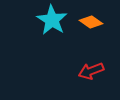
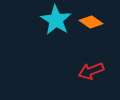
cyan star: moved 4 px right
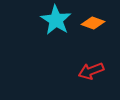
orange diamond: moved 2 px right, 1 px down; rotated 15 degrees counterclockwise
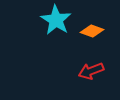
orange diamond: moved 1 px left, 8 px down
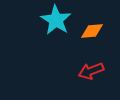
orange diamond: rotated 25 degrees counterclockwise
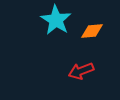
red arrow: moved 10 px left
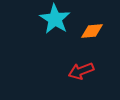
cyan star: moved 1 px left, 1 px up
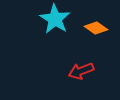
orange diamond: moved 4 px right, 3 px up; rotated 40 degrees clockwise
